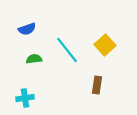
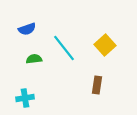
cyan line: moved 3 px left, 2 px up
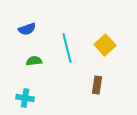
cyan line: moved 3 px right; rotated 24 degrees clockwise
green semicircle: moved 2 px down
cyan cross: rotated 18 degrees clockwise
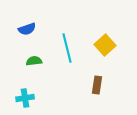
cyan cross: rotated 18 degrees counterclockwise
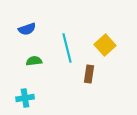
brown rectangle: moved 8 px left, 11 px up
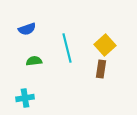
brown rectangle: moved 12 px right, 5 px up
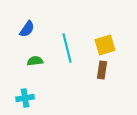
blue semicircle: rotated 36 degrees counterclockwise
yellow square: rotated 25 degrees clockwise
green semicircle: moved 1 px right
brown rectangle: moved 1 px right, 1 px down
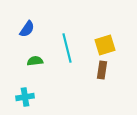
cyan cross: moved 1 px up
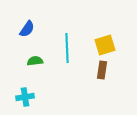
cyan line: rotated 12 degrees clockwise
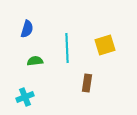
blue semicircle: rotated 18 degrees counterclockwise
brown rectangle: moved 15 px left, 13 px down
cyan cross: rotated 12 degrees counterclockwise
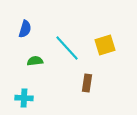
blue semicircle: moved 2 px left
cyan line: rotated 40 degrees counterclockwise
cyan cross: moved 1 px left, 1 px down; rotated 24 degrees clockwise
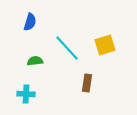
blue semicircle: moved 5 px right, 7 px up
cyan cross: moved 2 px right, 4 px up
